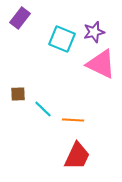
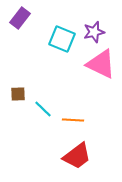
red trapezoid: rotated 28 degrees clockwise
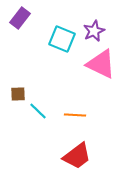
purple star: moved 1 px up; rotated 10 degrees counterclockwise
cyan line: moved 5 px left, 2 px down
orange line: moved 2 px right, 5 px up
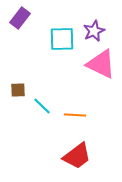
cyan square: rotated 24 degrees counterclockwise
brown square: moved 4 px up
cyan line: moved 4 px right, 5 px up
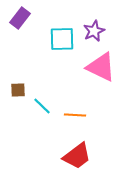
pink triangle: moved 3 px down
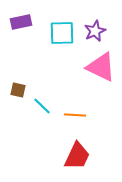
purple rectangle: moved 1 px right, 4 px down; rotated 40 degrees clockwise
purple star: moved 1 px right
cyan square: moved 6 px up
brown square: rotated 14 degrees clockwise
red trapezoid: rotated 28 degrees counterclockwise
